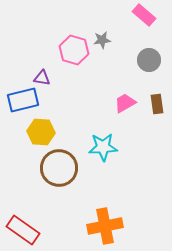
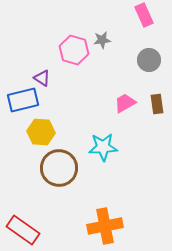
pink rectangle: rotated 25 degrees clockwise
purple triangle: rotated 24 degrees clockwise
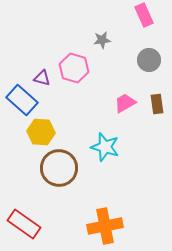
pink hexagon: moved 18 px down
purple triangle: rotated 18 degrees counterclockwise
blue rectangle: moved 1 px left; rotated 56 degrees clockwise
cyan star: moved 2 px right; rotated 20 degrees clockwise
red rectangle: moved 1 px right, 6 px up
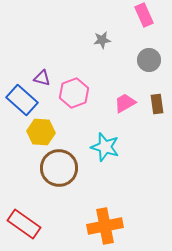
pink hexagon: moved 25 px down; rotated 24 degrees clockwise
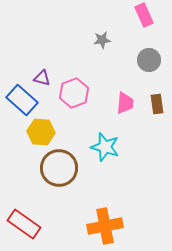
pink trapezoid: rotated 125 degrees clockwise
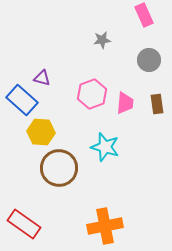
pink hexagon: moved 18 px right, 1 px down
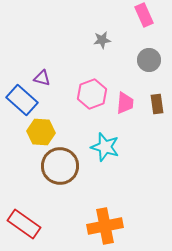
brown circle: moved 1 px right, 2 px up
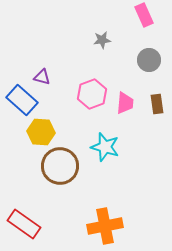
purple triangle: moved 1 px up
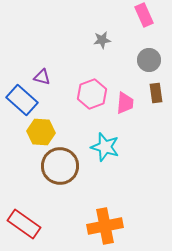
brown rectangle: moved 1 px left, 11 px up
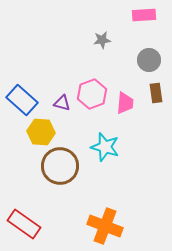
pink rectangle: rotated 70 degrees counterclockwise
purple triangle: moved 20 px right, 26 px down
orange cross: rotated 32 degrees clockwise
